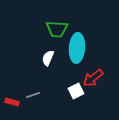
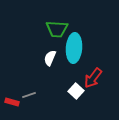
cyan ellipse: moved 3 px left
white semicircle: moved 2 px right
red arrow: rotated 15 degrees counterclockwise
white square: rotated 21 degrees counterclockwise
gray line: moved 4 px left
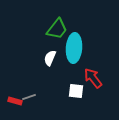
green trapezoid: rotated 55 degrees counterclockwise
red arrow: rotated 105 degrees clockwise
white square: rotated 35 degrees counterclockwise
gray line: moved 2 px down
red rectangle: moved 3 px right, 1 px up
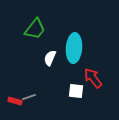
green trapezoid: moved 22 px left
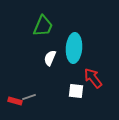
green trapezoid: moved 8 px right, 3 px up; rotated 15 degrees counterclockwise
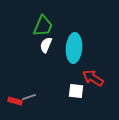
white semicircle: moved 4 px left, 13 px up
red arrow: rotated 20 degrees counterclockwise
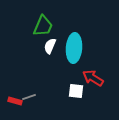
white semicircle: moved 4 px right, 1 px down
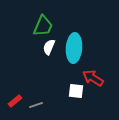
white semicircle: moved 1 px left, 1 px down
gray line: moved 7 px right, 8 px down
red rectangle: rotated 56 degrees counterclockwise
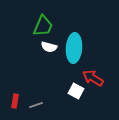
white semicircle: rotated 98 degrees counterclockwise
white square: rotated 21 degrees clockwise
red rectangle: rotated 40 degrees counterclockwise
